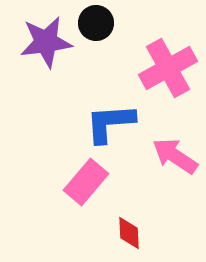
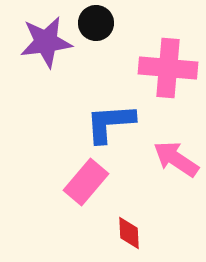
pink cross: rotated 34 degrees clockwise
pink arrow: moved 1 px right, 3 px down
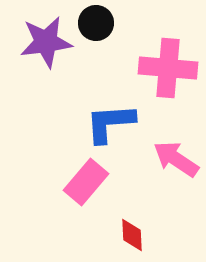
red diamond: moved 3 px right, 2 px down
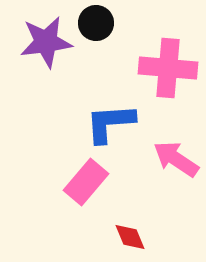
red diamond: moved 2 px left, 2 px down; rotated 20 degrees counterclockwise
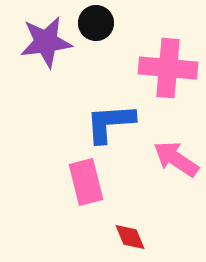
pink rectangle: rotated 54 degrees counterclockwise
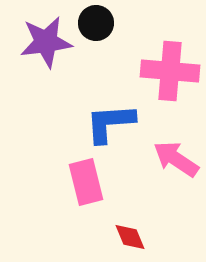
pink cross: moved 2 px right, 3 px down
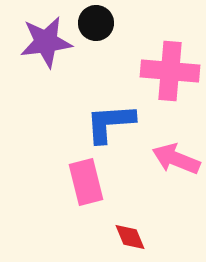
pink arrow: rotated 12 degrees counterclockwise
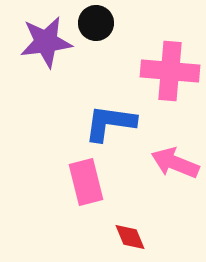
blue L-shape: rotated 12 degrees clockwise
pink arrow: moved 1 px left, 4 px down
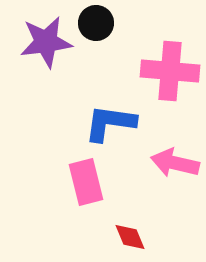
pink arrow: rotated 9 degrees counterclockwise
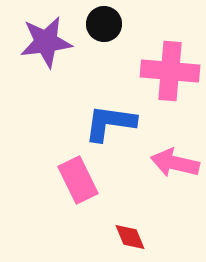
black circle: moved 8 px right, 1 px down
pink rectangle: moved 8 px left, 2 px up; rotated 12 degrees counterclockwise
